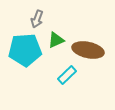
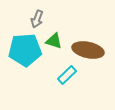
green triangle: moved 2 px left, 1 px down; rotated 42 degrees clockwise
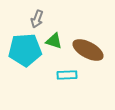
brown ellipse: rotated 16 degrees clockwise
cyan rectangle: rotated 42 degrees clockwise
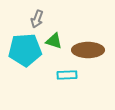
brown ellipse: rotated 28 degrees counterclockwise
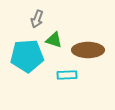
green triangle: moved 1 px up
cyan pentagon: moved 2 px right, 6 px down
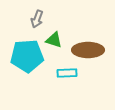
cyan rectangle: moved 2 px up
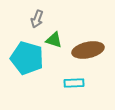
brown ellipse: rotated 12 degrees counterclockwise
cyan pentagon: moved 2 px down; rotated 20 degrees clockwise
cyan rectangle: moved 7 px right, 10 px down
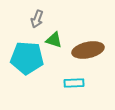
cyan pentagon: rotated 12 degrees counterclockwise
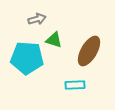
gray arrow: rotated 126 degrees counterclockwise
brown ellipse: moved 1 px right, 1 px down; rotated 48 degrees counterclockwise
cyan rectangle: moved 1 px right, 2 px down
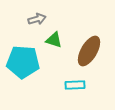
cyan pentagon: moved 4 px left, 4 px down
